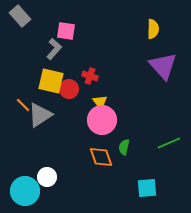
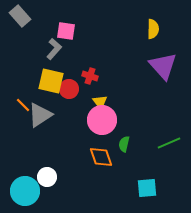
green semicircle: moved 3 px up
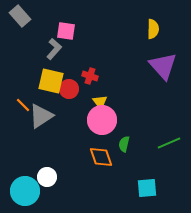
gray triangle: moved 1 px right, 1 px down
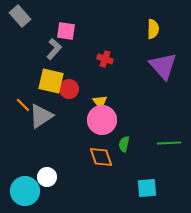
red cross: moved 15 px right, 17 px up
green line: rotated 20 degrees clockwise
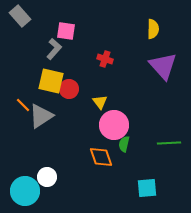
pink circle: moved 12 px right, 5 px down
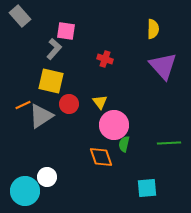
red circle: moved 15 px down
orange line: rotated 70 degrees counterclockwise
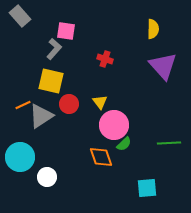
green semicircle: rotated 147 degrees counterclockwise
cyan circle: moved 5 px left, 34 px up
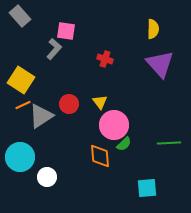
purple triangle: moved 3 px left, 2 px up
yellow square: moved 30 px left, 1 px up; rotated 20 degrees clockwise
orange diamond: moved 1 px left, 1 px up; rotated 15 degrees clockwise
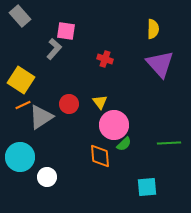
gray triangle: moved 1 px down
cyan square: moved 1 px up
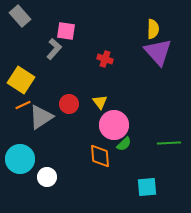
purple triangle: moved 2 px left, 12 px up
cyan circle: moved 2 px down
